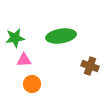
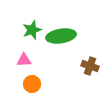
green star: moved 17 px right, 8 px up; rotated 12 degrees counterclockwise
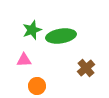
brown cross: moved 4 px left, 2 px down; rotated 30 degrees clockwise
orange circle: moved 5 px right, 2 px down
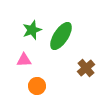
green ellipse: rotated 48 degrees counterclockwise
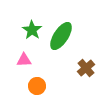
green star: rotated 18 degrees counterclockwise
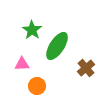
green ellipse: moved 4 px left, 10 px down
pink triangle: moved 2 px left, 4 px down
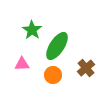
orange circle: moved 16 px right, 11 px up
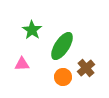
green ellipse: moved 5 px right
orange circle: moved 10 px right, 2 px down
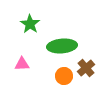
green star: moved 2 px left, 6 px up
green ellipse: rotated 52 degrees clockwise
orange circle: moved 1 px right, 1 px up
